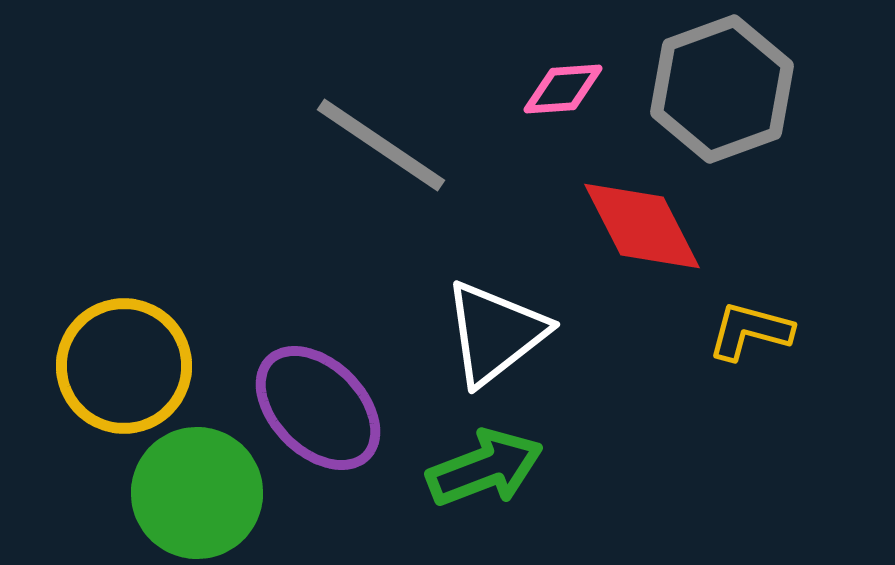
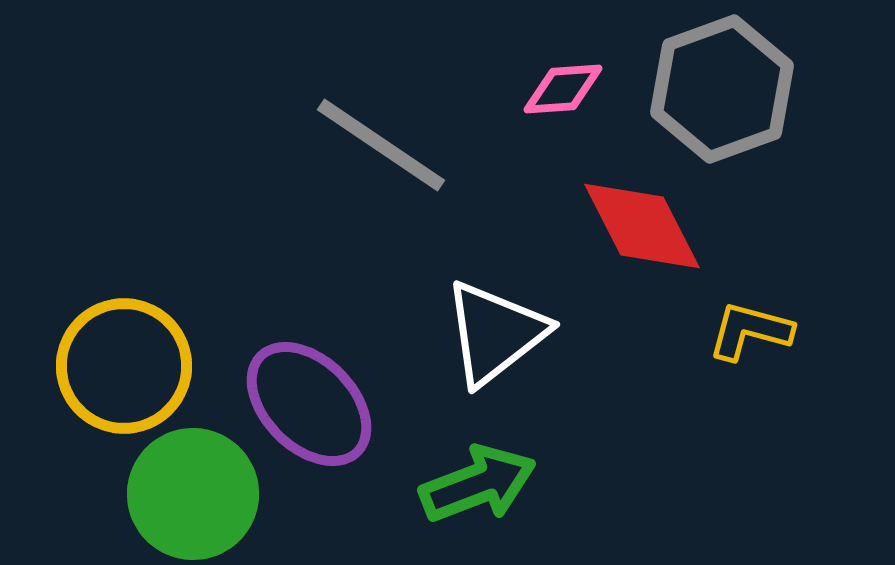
purple ellipse: moved 9 px left, 4 px up
green arrow: moved 7 px left, 16 px down
green circle: moved 4 px left, 1 px down
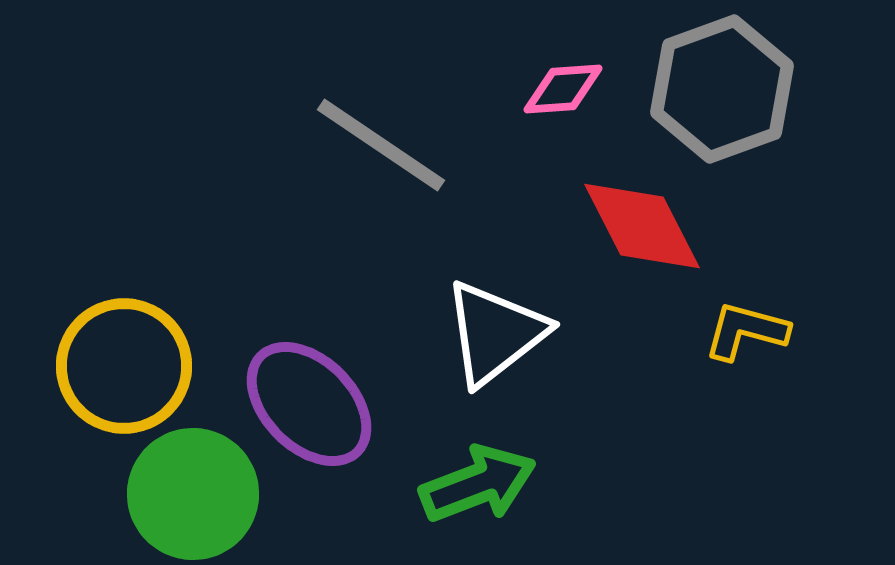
yellow L-shape: moved 4 px left
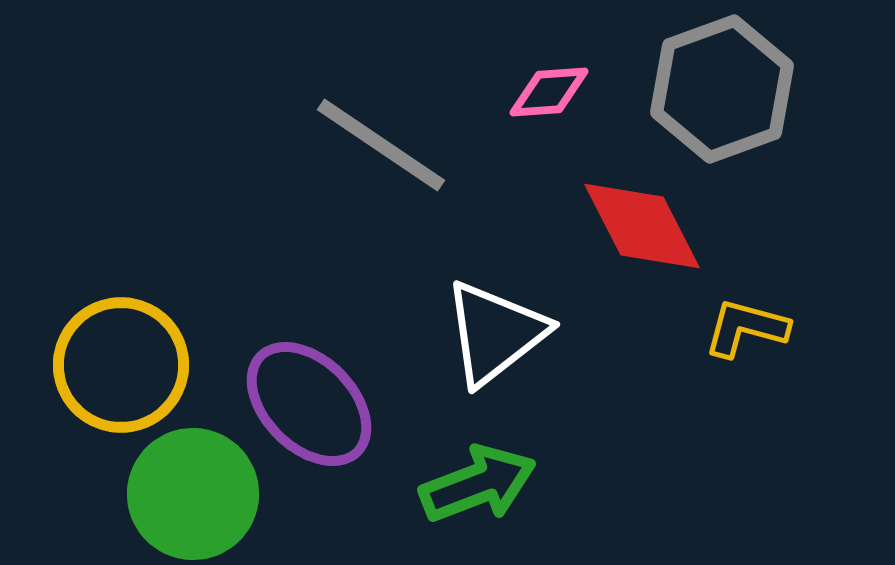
pink diamond: moved 14 px left, 3 px down
yellow L-shape: moved 3 px up
yellow circle: moved 3 px left, 1 px up
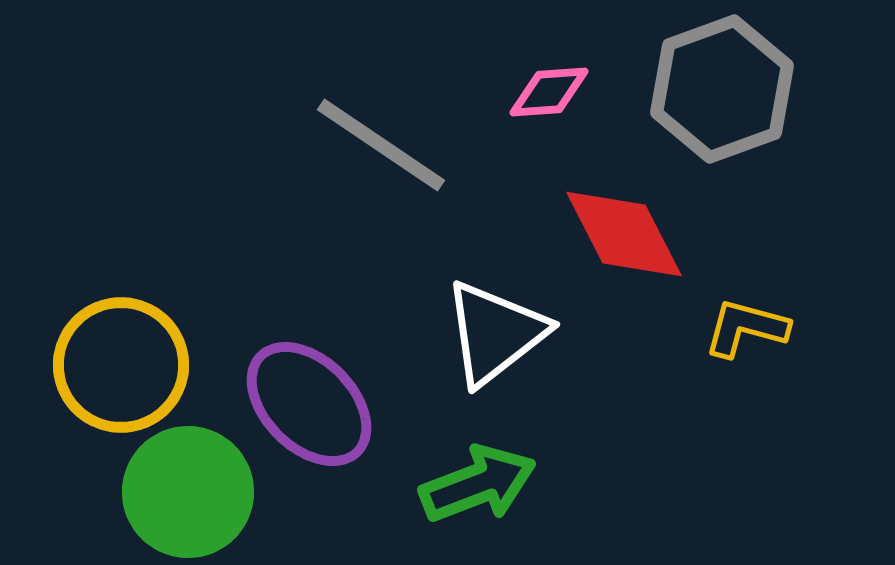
red diamond: moved 18 px left, 8 px down
green circle: moved 5 px left, 2 px up
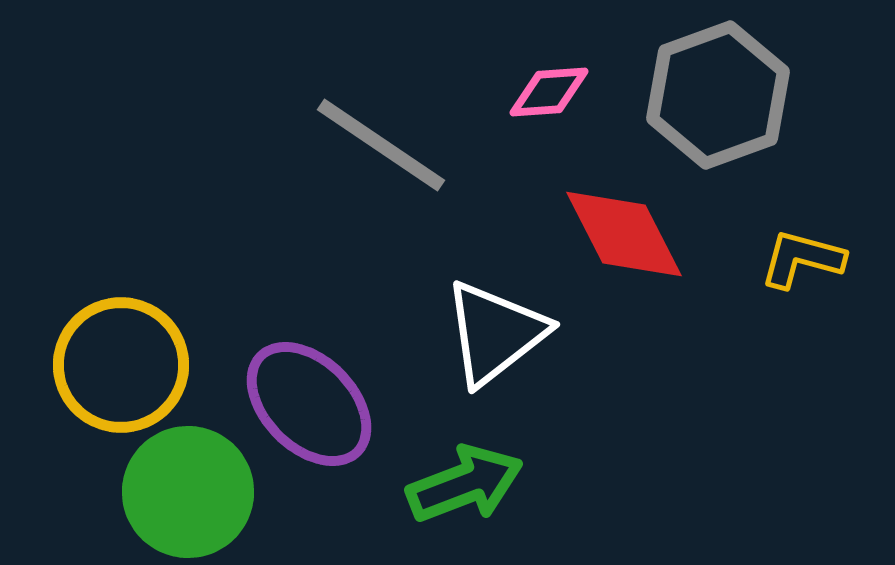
gray hexagon: moved 4 px left, 6 px down
yellow L-shape: moved 56 px right, 69 px up
green arrow: moved 13 px left
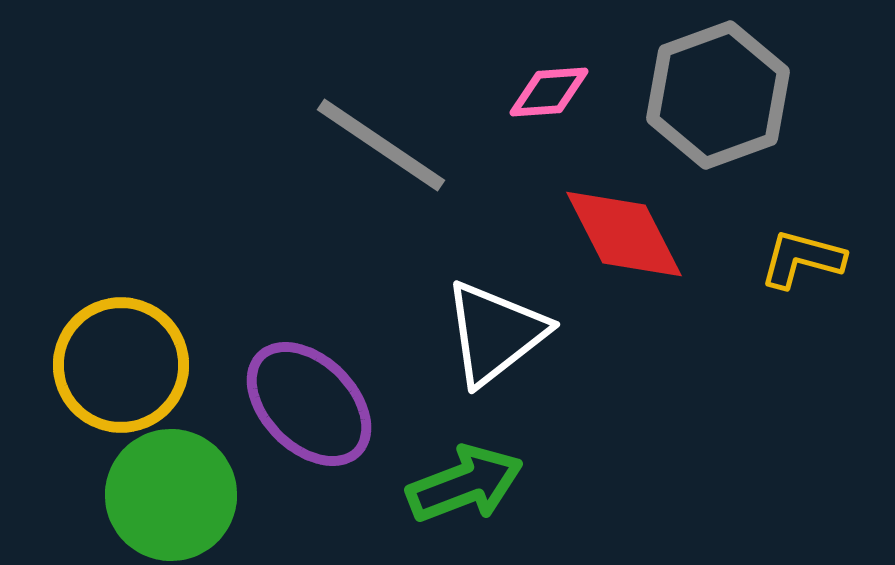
green circle: moved 17 px left, 3 px down
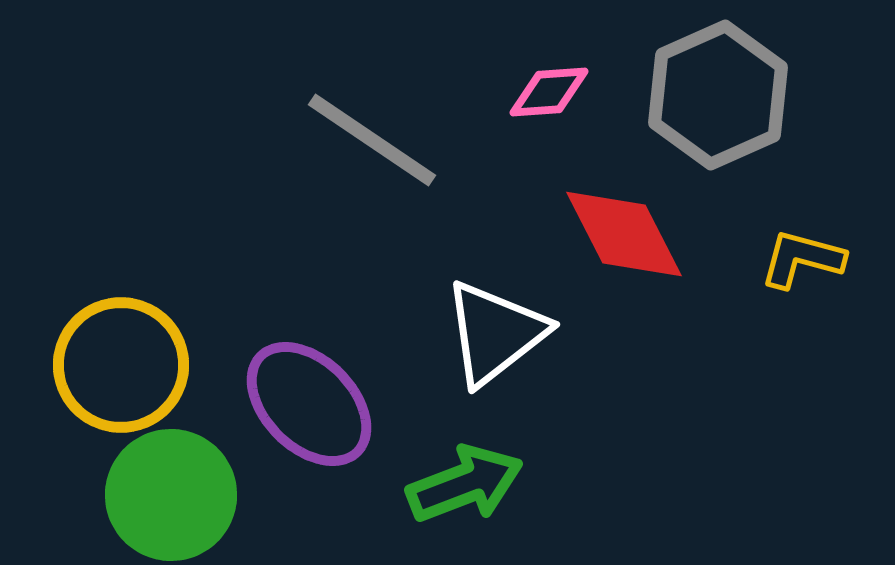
gray hexagon: rotated 4 degrees counterclockwise
gray line: moved 9 px left, 5 px up
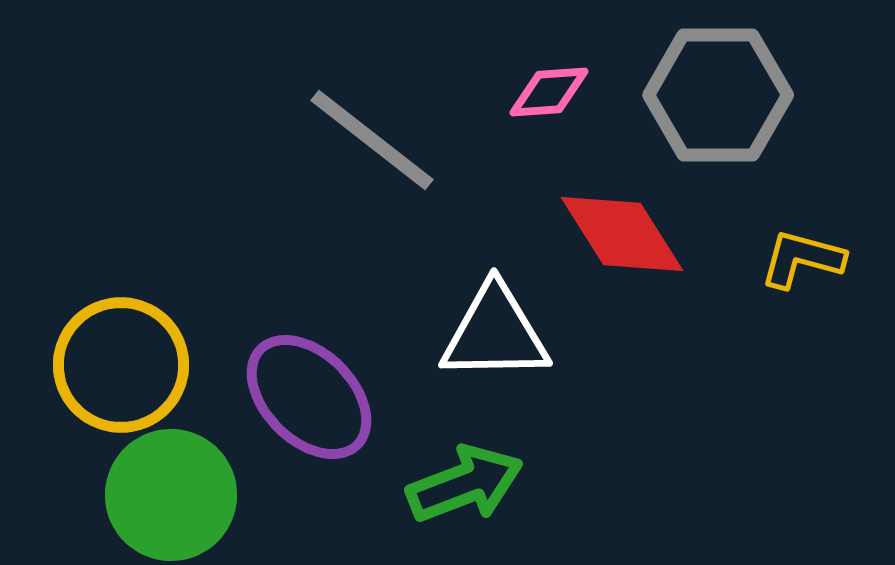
gray hexagon: rotated 24 degrees clockwise
gray line: rotated 4 degrees clockwise
red diamond: moved 2 px left; rotated 5 degrees counterclockwise
white triangle: rotated 37 degrees clockwise
purple ellipse: moved 7 px up
